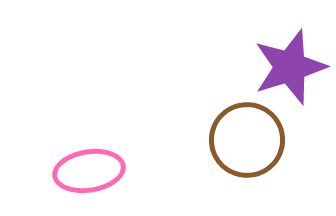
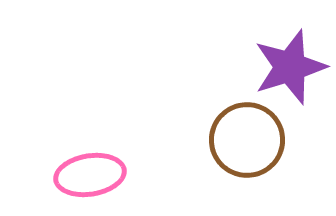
pink ellipse: moved 1 px right, 4 px down
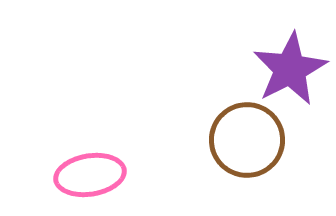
purple star: moved 2 px down; rotated 10 degrees counterclockwise
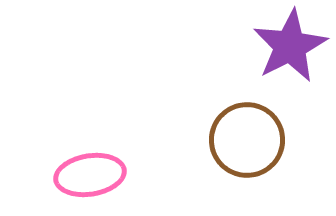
purple star: moved 23 px up
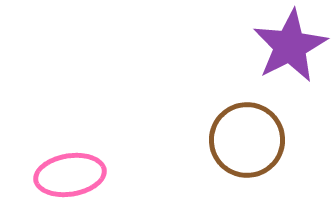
pink ellipse: moved 20 px left
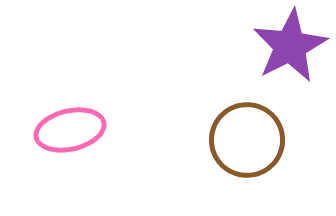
pink ellipse: moved 45 px up; rotated 4 degrees counterclockwise
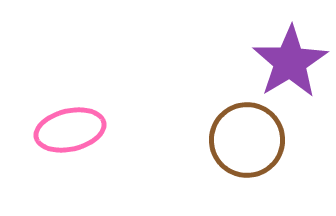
purple star: moved 16 px down; rotated 4 degrees counterclockwise
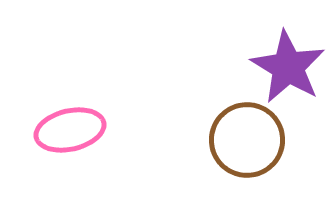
purple star: moved 2 px left, 5 px down; rotated 10 degrees counterclockwise
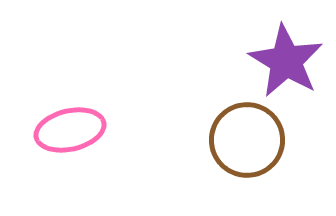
purple star: moved 2 px left, 6 px up
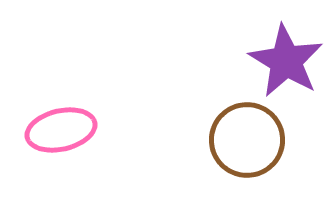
pink ellipse: moved 9 px left
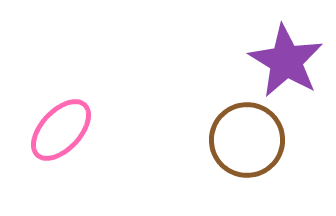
pink ellipse: rotated 34 degrees counterclockwise
